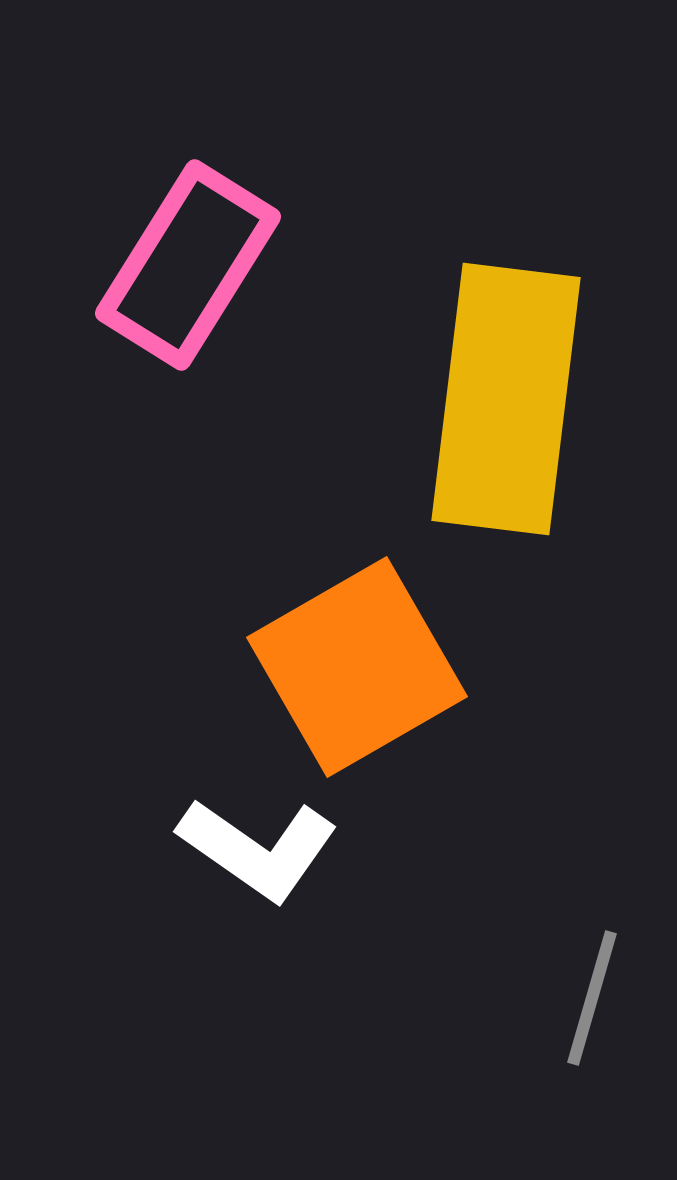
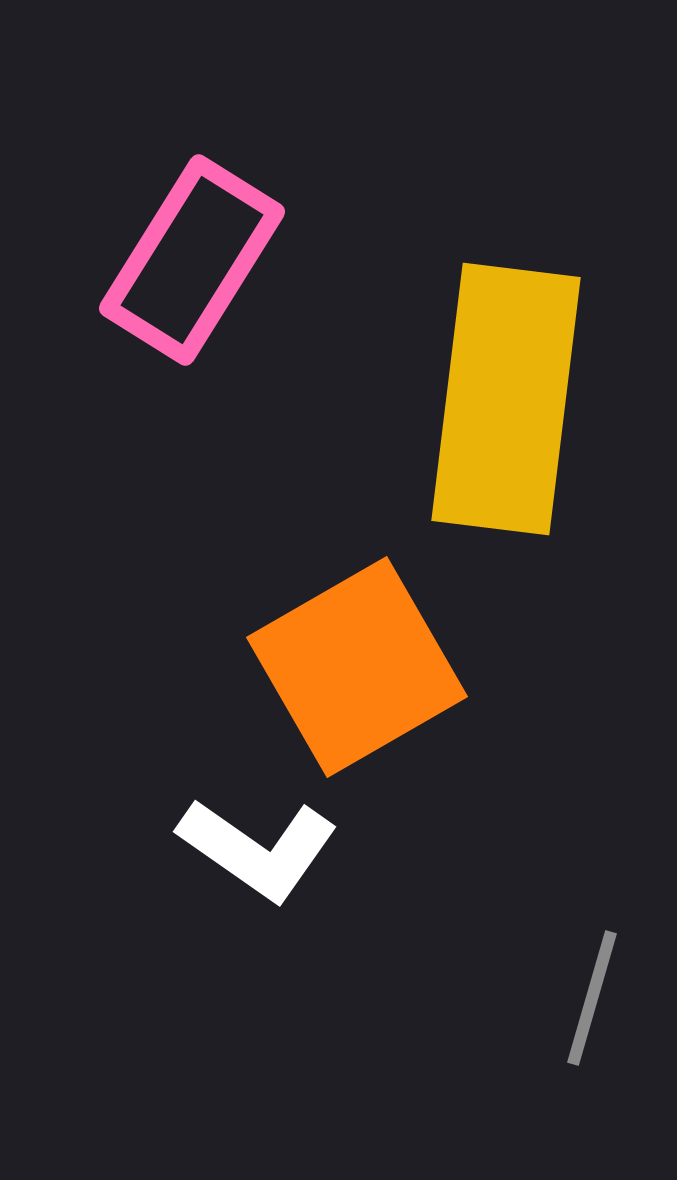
pink rectangle: moved 4 px right, 5 px up
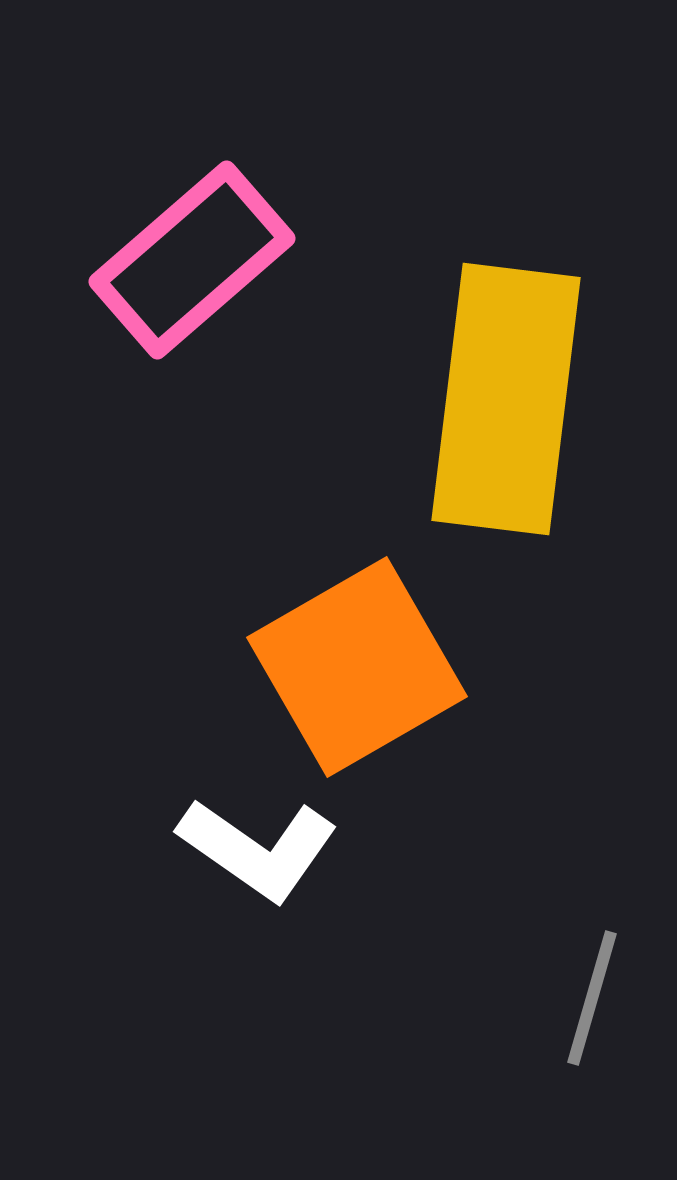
pink rectangle: rotated 17 degrees clockwise
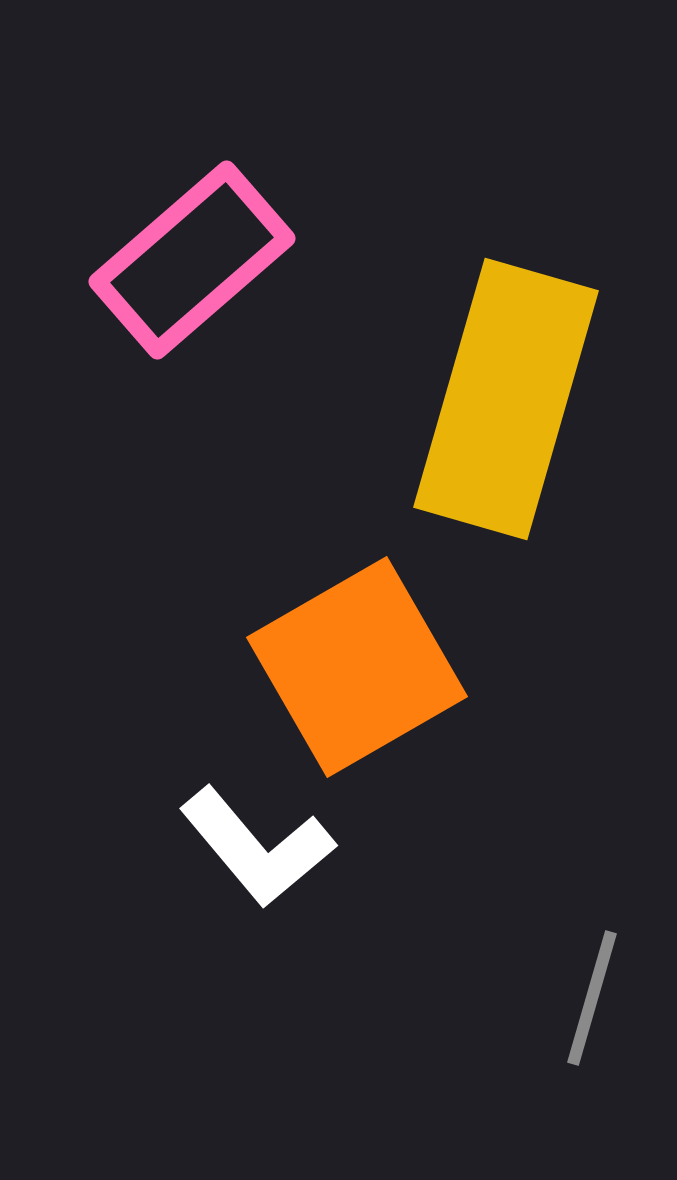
yellow rectangle: rotated 9 degrees clockwise
white L-shape: moved 1 px left, 2 px up; rotated 15 degrees clockwise
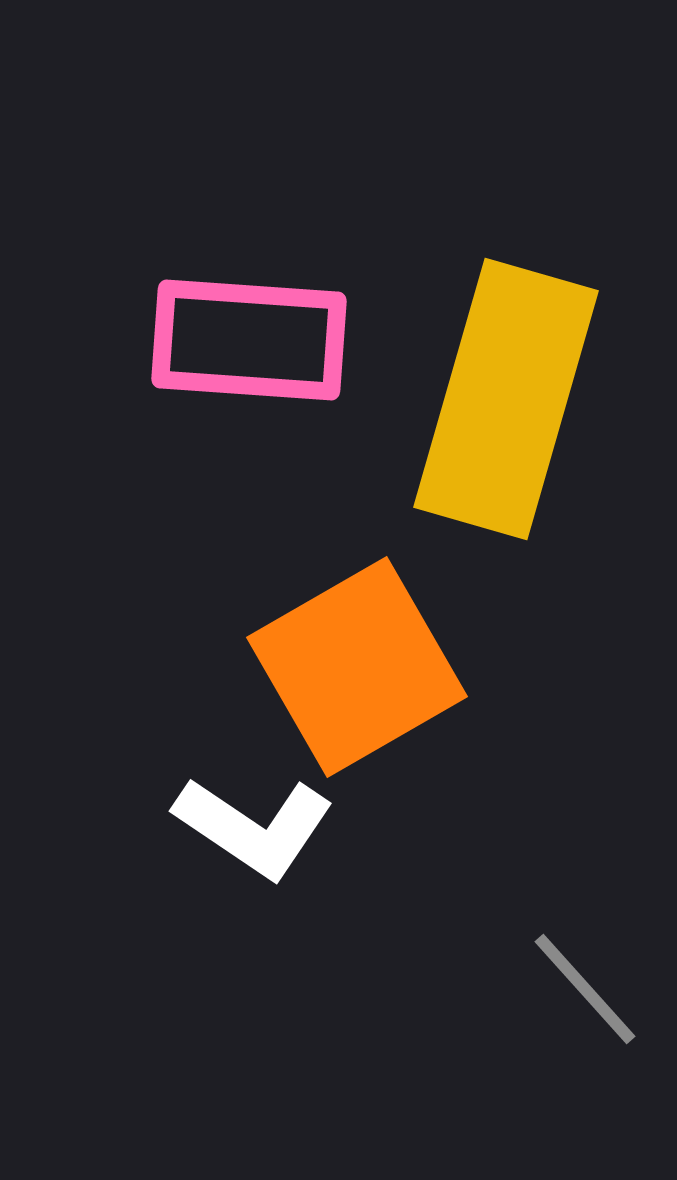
pink rectangle: moved 57 px right, 80 px down; rotated 45 degrees clockwise
white L-shape: moved 3 px left, 20 px up; rotated 16 degrees counterclockwise
gray line: moved 7 px left, 9 px up; rotated 58 degrees counterclockwise
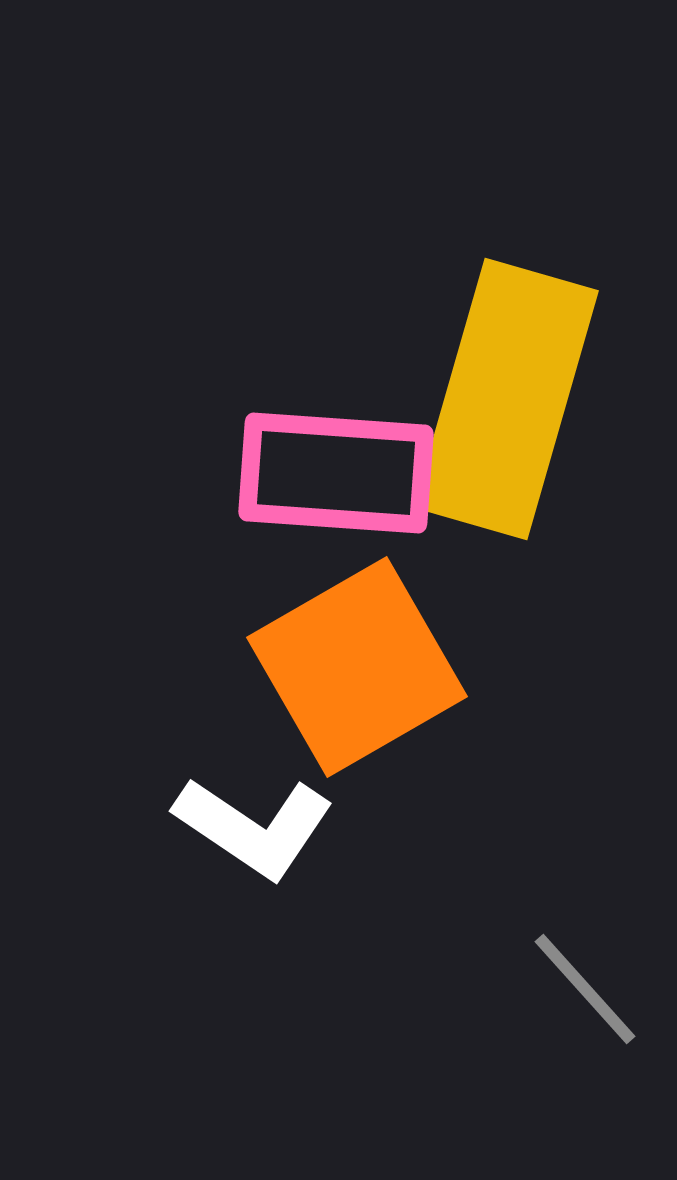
pink rectangle: moved 87 px right, 133 px down
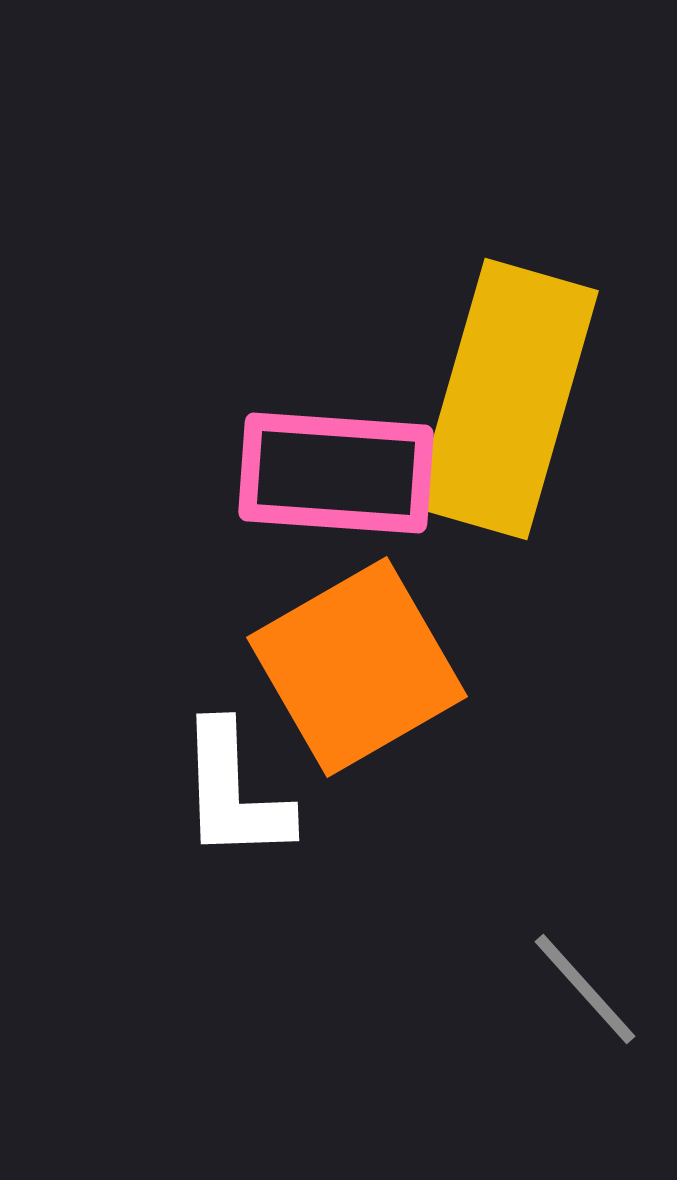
white L-shape: moved 20 px left, 35 px up; rotated 54 degrees clockwise
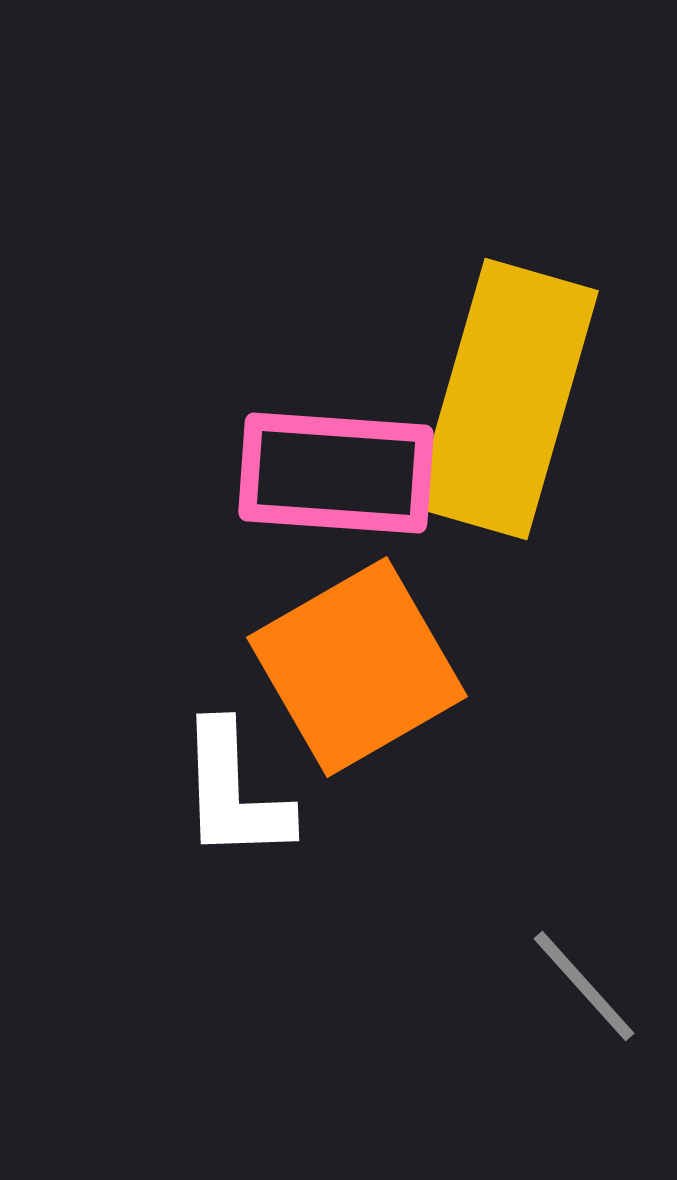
gray line: moved 1 px left, 3 px up
